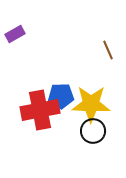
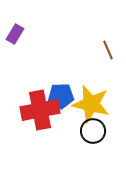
purple rectangle: rotated 30 degrees counterclockwise
yellow star: rotated 12 degrees clockwise
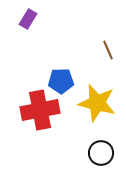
purple rectangle: moved 13 px right, 15 px up
blue pentagon: moved 15 px up
yellow star: moved 6 px right, 1 px up
black circle: moved 8 px right, 22 px down
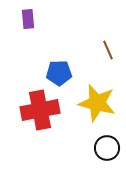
purple rectangle: rotated 36 degrees counterclockwise
blue pentagon: moved 2 px left, 8 px up
black circle: moved 6 px right, 5 px up
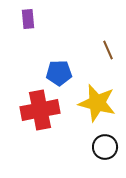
black circle: moved 2 px left, 1 px up
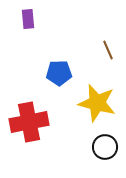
red cross: moved 11 px left, 12 px down
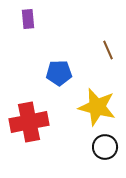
yellow star: moved 4 px down
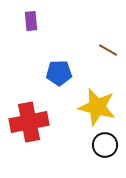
purple rectangle: moved 3 px right, 2 px down
brown line: rotated 36 degrees counterclockwise
black circle: moved 2 px up
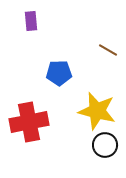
yellow star: moved 4 px down
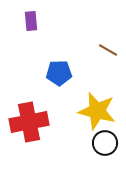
black circle: moved 2 px up
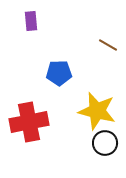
brown line: moved 5 px up
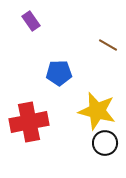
purple rectangle: rotated 30 degrees counterclockwise
